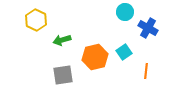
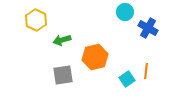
cyan square: moved 3 px right, 27 px down
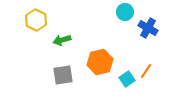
orange hexagon: moved 5 px right, 5 px down
orange line: rotated 28 degrees clockwise
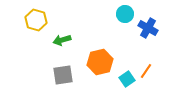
cyan circle: moved 2 px down
yellow hexagon: rotated 10 degrees counterclockwise
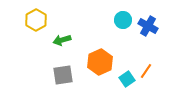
cyan circle: moved 2 px left, 6 px down
yellow hexagon: rotated 15 degrees clockwise
blue cross: moved 2 px up
orange hexagon: rotated 10 degrees counterclockwise
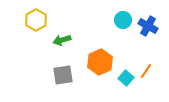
cyan square: moved 1 px left, 1 px up; rotated 14 degrees counterclockwise
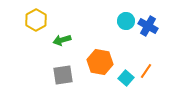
cyan circle: moved 3 px right, 1 px down
orange hexagon: rotated 25 degrees counterclockwise
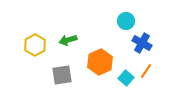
yellow hexagon: moved 1 px left, 25 px down
blue cross: moved 6 px left, 17 px down
green arrow: moved 6 px right
orange hexagon: rotated 25 degrees clockwise
gray square: moved 1 px left
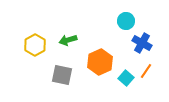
gray square: rotated 20 degrees clockwise
